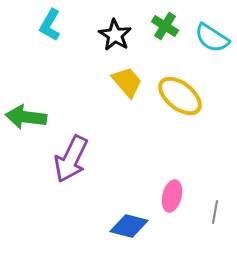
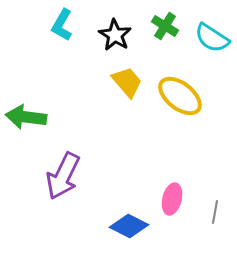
cyan L-shape: moved 12 px right
purple arrow: moved 8 px left, 17 px down
pink ellipse: moved 3 px down
blue diamond: rotated 12 degrees clockwise
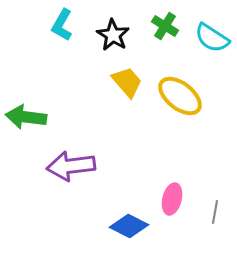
black star: moved 2 px left
purple arrow: moved 8 px right, 10 px up; rotated 57 degrees clockwise
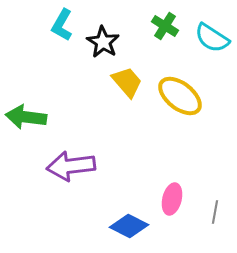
black star: moved 10 px left, 7 px down
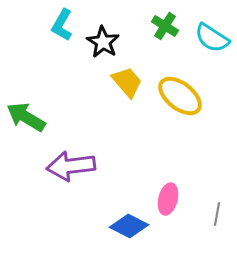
green arrow: rotated 24 degrees clockwise
pink ellipse: moved 4 px left
gray line: moved 2 px right, 2 px down
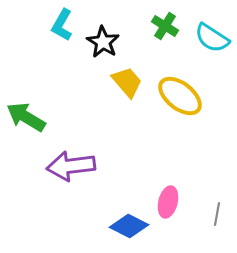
pink ellipse: moved 3 px down
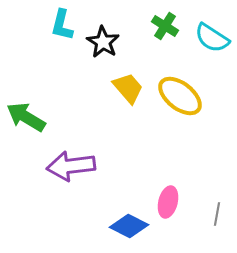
cyan L-shape: rotated 16 degrees counterclockwise
yellow trapezoid: moved 1 px right, 6 px down
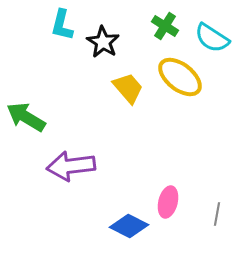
yellow ellipse: moved 19 px up
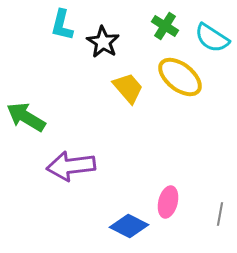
gray line: moved 3 px right
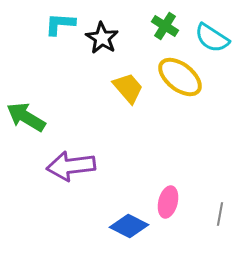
cyan L-shape: moved 2 px left, 1 px up; rotated 80 degrees clockwise
black star: moved 1 px left, 4 px up
